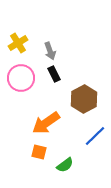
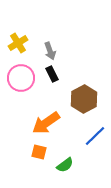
black rectangle: moved 2 px left
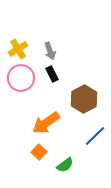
yellow cross: moved 6 px down
orange square: rotated 28 degrees clockwise
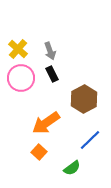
yellow cross: rotated 18 degrees counterclockwise
blue line: moved 5 px left, 4 px down
green semicircle: moved 7 px right, 3 px down
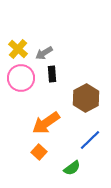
gray arrow: moved 6 px left, 2 px down; rotated 78 degrees clockwise
black rectangle: rotated 21 degrees clockwise
brown hexagon: moved 2 px right, 1 px up
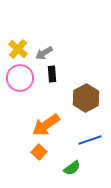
pink circle: moved 1 px left
orange arrow: moved 2 px down
blue line: rotated 25 degrees clockwise
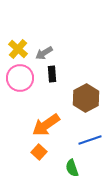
green semicircle: rotated 108 degrees clockwise
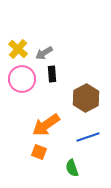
pink circle: moved 2 px right, 1 px down
blue line: moved 2 px left, 3 px up
orange square: rotated 21 degrees counterclockwise
